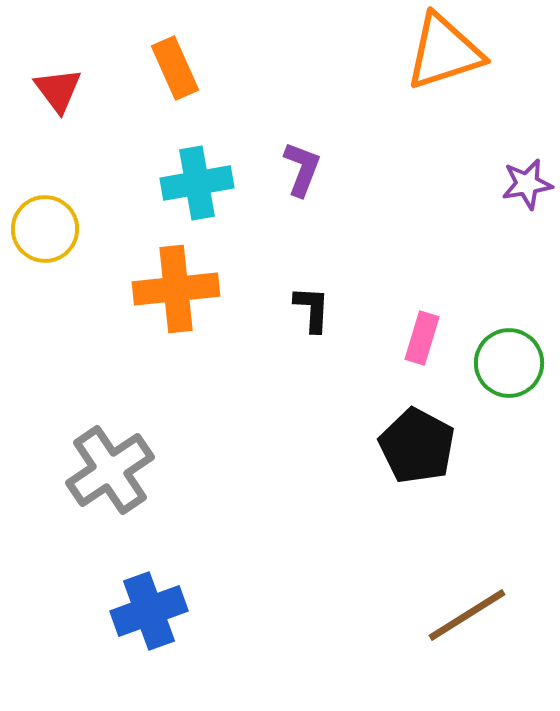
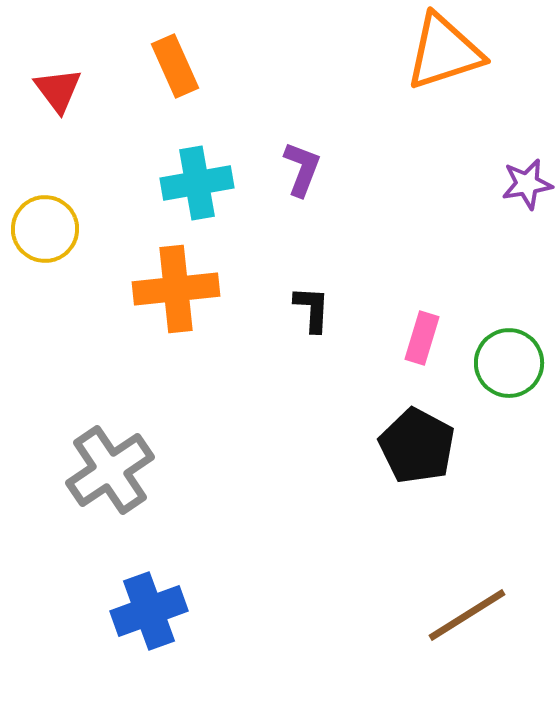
orange rectangle: moved 2 px up
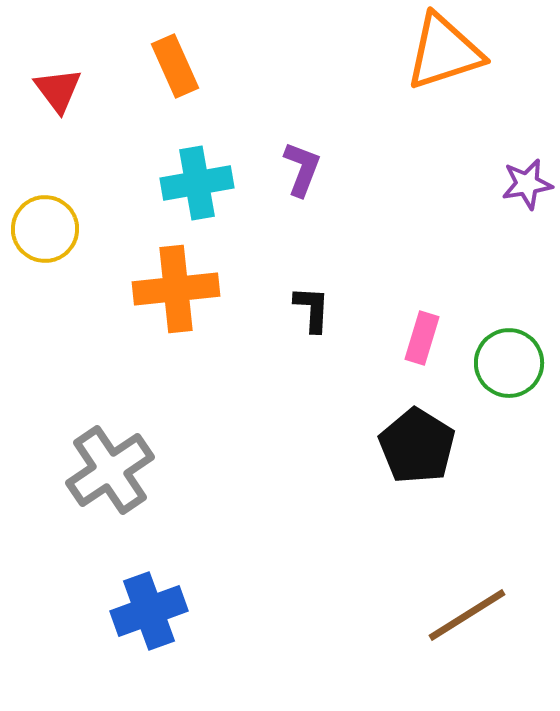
black pentagon: rotated 4 degrees clockwise
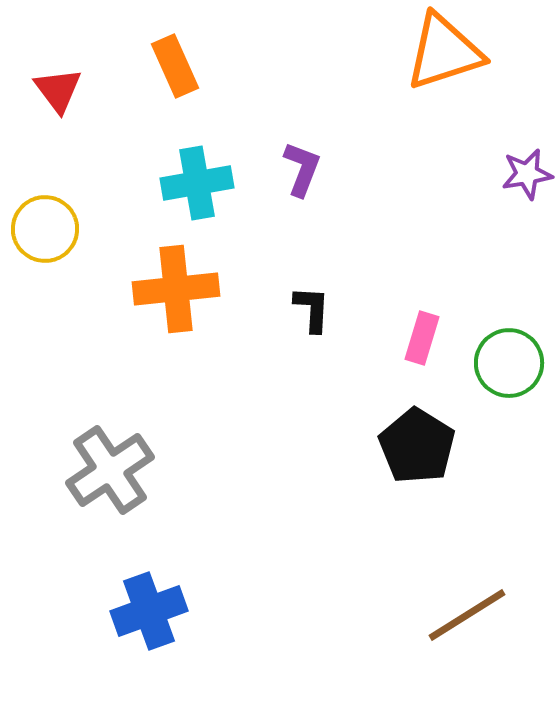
purple star: moved 10 px up
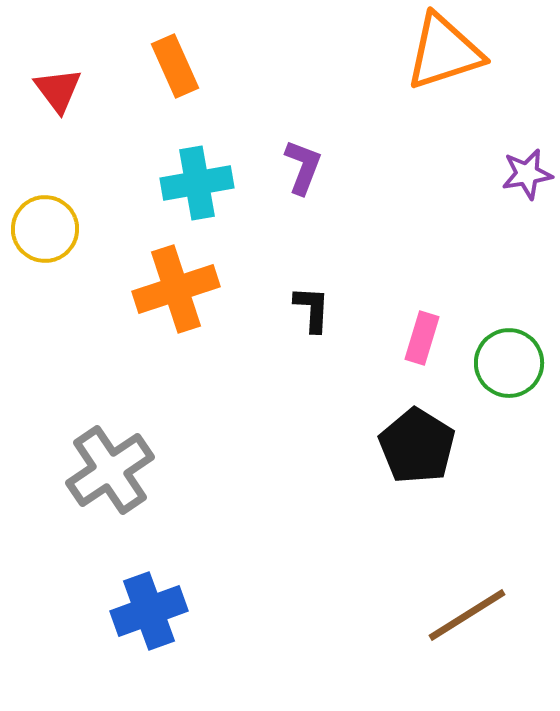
purple L-shape: moved 1 px right, 2 px up
orange cross: rotated 12 degrees counterclockwise
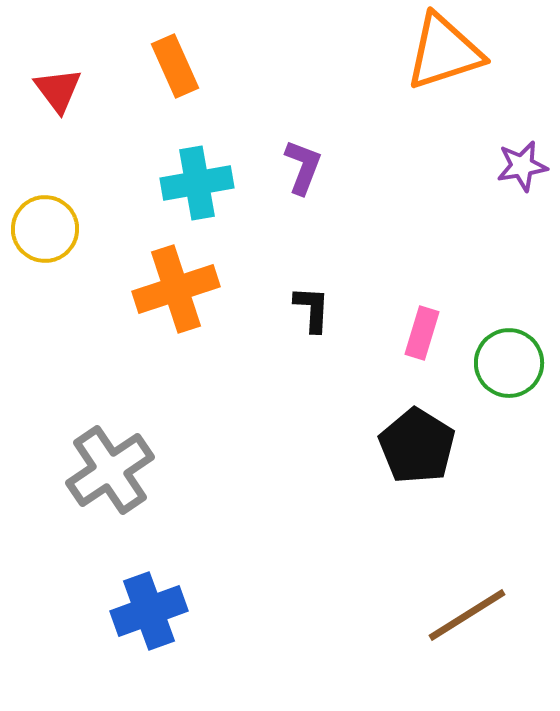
purple star: moved 5 px left, 8 px up
pink rectangle: moved 5 px up
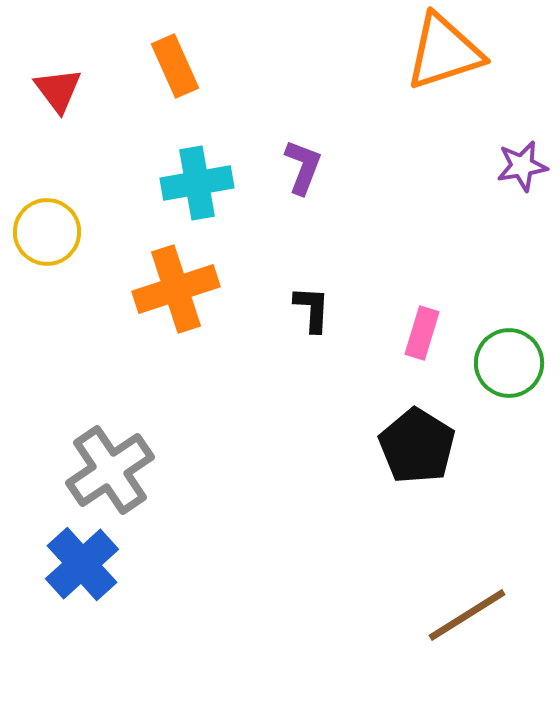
yellow circle: moved 2 px right, 3 px down
blue cross: moved 67 px left, 47 px up; rotated 22 degrees counterclockwise
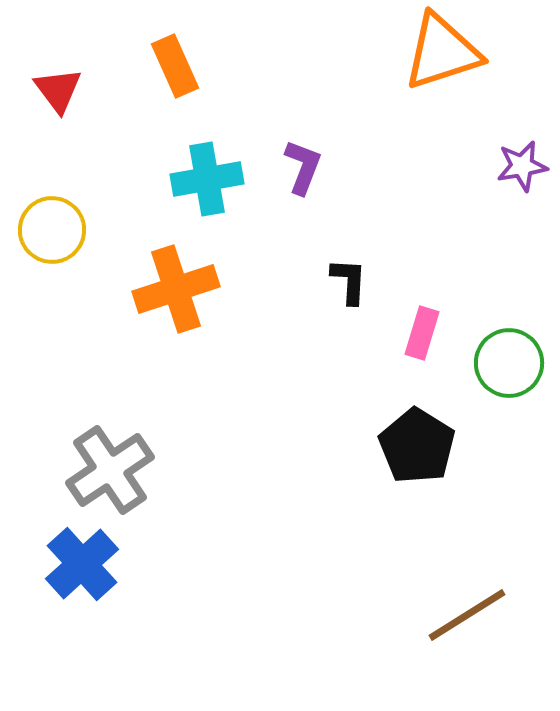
orange triangle: moved 2 px left
cyan cross: moved 10 px right, 4 px up
yellow circle: moved 5 px right, 2 px up
black L-shape: moved 37 px right, 28 px up
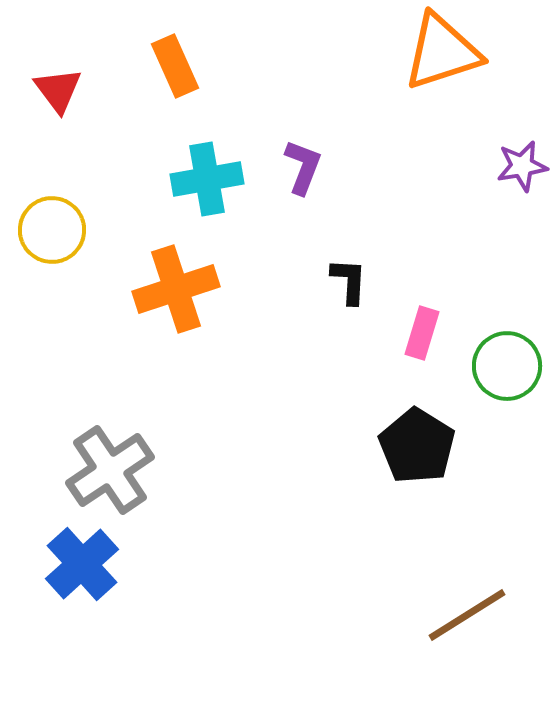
green circle: moved 2 px left, 3 px down
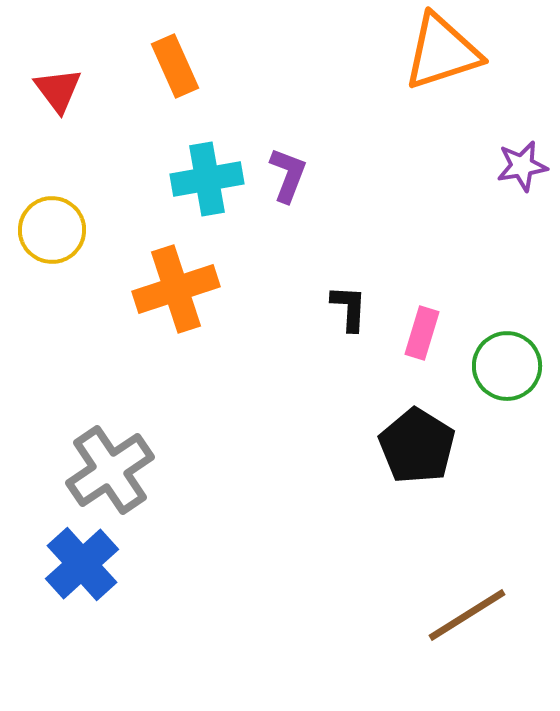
purple L-shape: moved 15 px left, 8 px down
black L-shape: moved 27 px down
